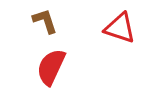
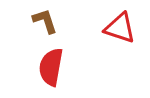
red semicircle: rotated 15 degrees counterclockwise
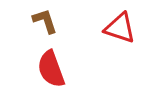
red semicircle: moved 2 px down; rotated 30 degrees counterclockwise
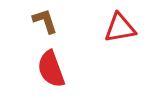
red triangle: rotated 28 degrees counterclockwise
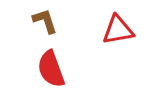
red triangle: moved 2 px left, 2 px down
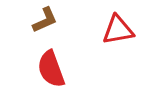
brown L-shape: moved 1 px up; rotated 84 degrees clockwise
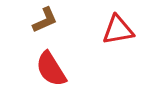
red semicircle: rotated 12 degrees counterclockwise
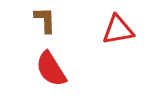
brown L-shape: rotated 68 degrees counterclockwise
